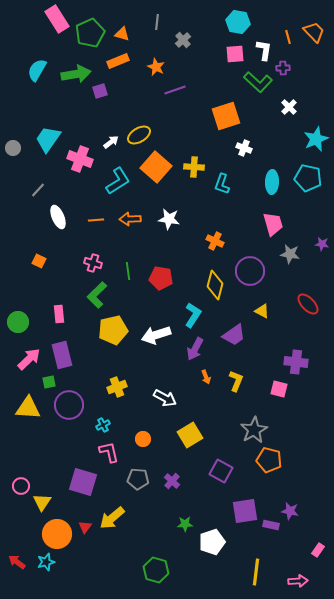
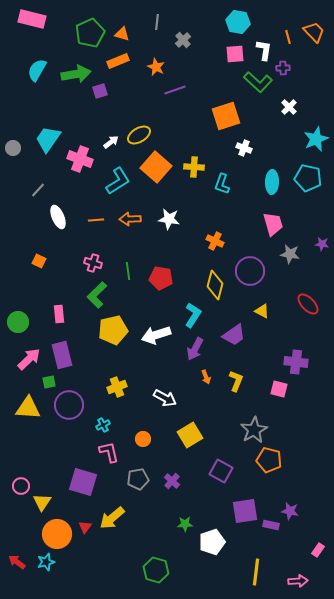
pink rectangle at (57, 19): moved 25 px left; rotated 44 degrees counterclockwise
gray pentagon at (138, 479): rotated 15 degrees counterclockwise
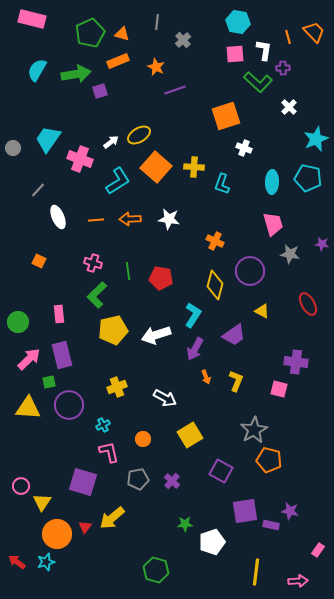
red ellipse at (308, 304): rotated 15 degrees clockwise
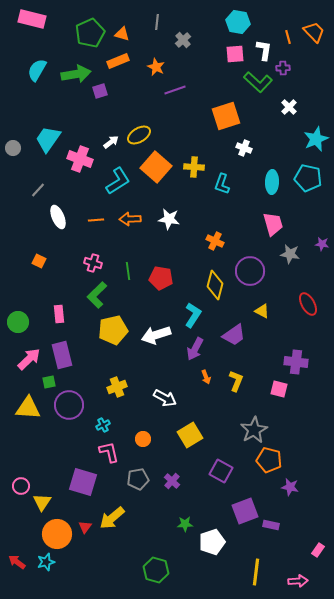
purple square at (245, 511): rotated 12 degrees counterclockwise
purple star at (290, 511): moved 24 px up
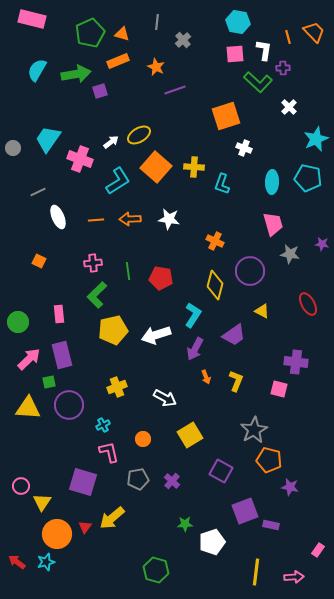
gray line at (38, 190): moved 2 px down; rotated 21 degrees clockwise
pink cross at (93, 263): rotated 24 degrees counterclockwise
pink arrow at (298, 581): moved 4 px left, 4 px up
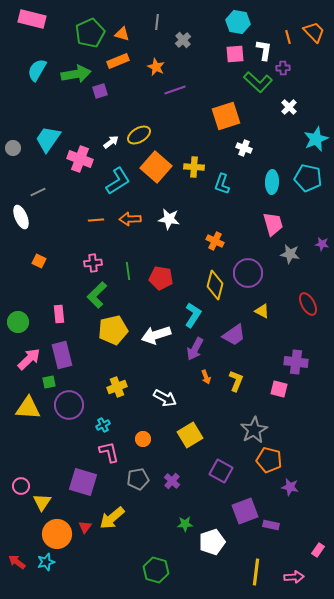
white ellipse at (58, 217): moved 37 px left
purple circle at (250, 271): moved 2 px left, 2 px down
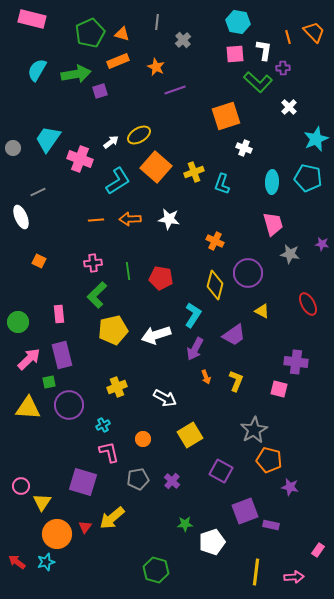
yellow cross at (194, 167): moved 5 px down; rotated 24 degrees counterclockwise
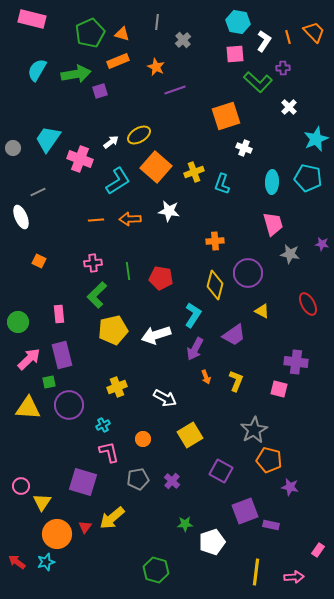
white L-shape at (264, 50): moved 9 px up; rotated 25 degrees clockwise
white star at (169, 219): moved 8 px up
orange cross at (215, 241): rotated 30 degrees counterclockwise
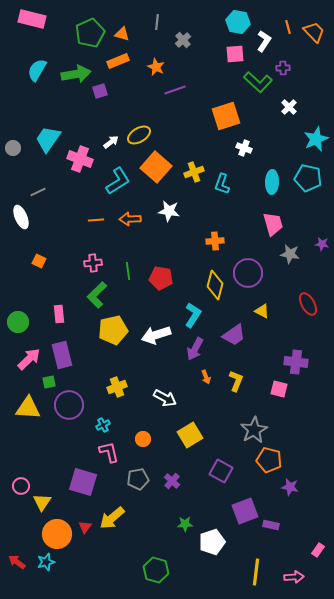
orange line at (288, 37): moved 10 px up
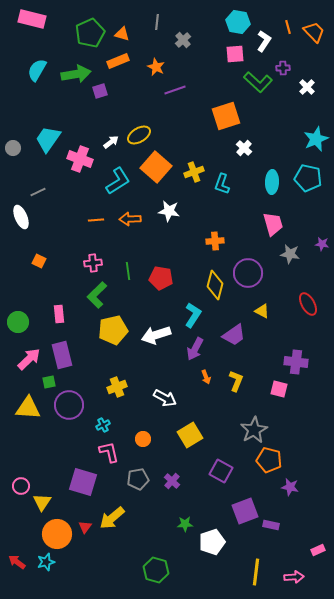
white cross at (289, 107): moved 18 px right, 20 px up
white cross at (244, 148): rotated 21 degrees clockwise
pink rectangle at (318, 550): rotated 32 degrees clockwise
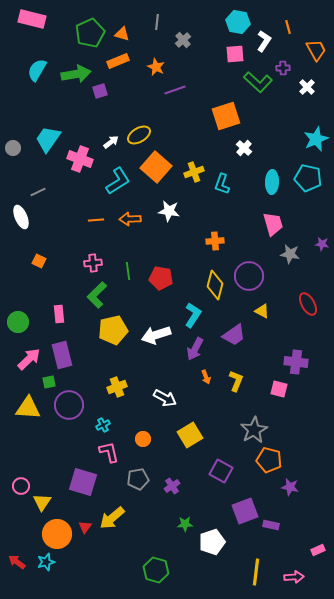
orange trapezoid at (314, 32): moved 2 px right, 18 px down; rotated 15 degrees clockwise
purple circle at (248, 273): moved 1 px right, 3 px down
purple cross at (172, 481): moved 5 px down; rotated 14 degrees clockwise
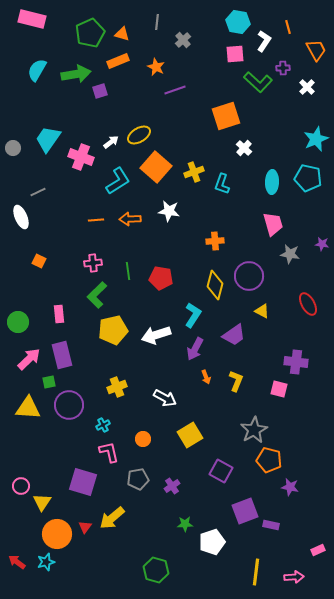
pink cross at (80, 159): moved 1 px right, 2 px up
